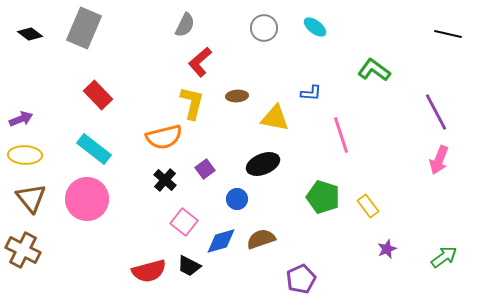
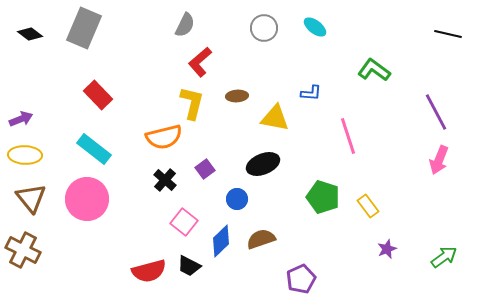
pink line: moved 7 px right, 1 px down
blue diamond: rotated 28 degrees counterclockwise
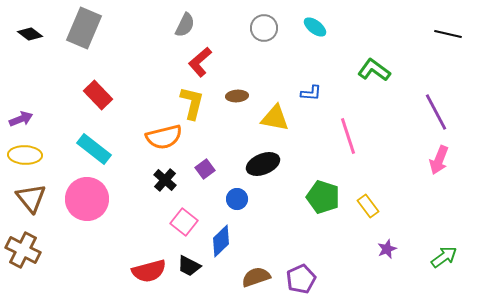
brown semicircle: moved 5 px left, 38 px down
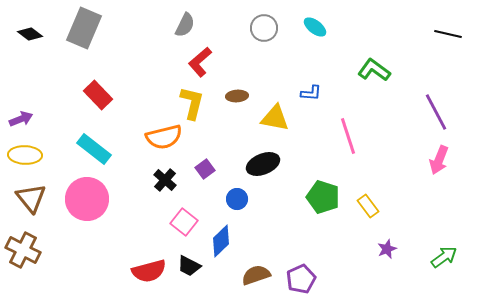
brown semicircle: moved 2 px up
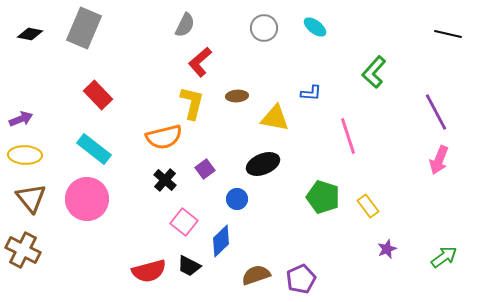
black diamond: rotated 25 degrees counterclockwise
green L-shape: moved 2 px down; rotated 84 degrees counterclockwise
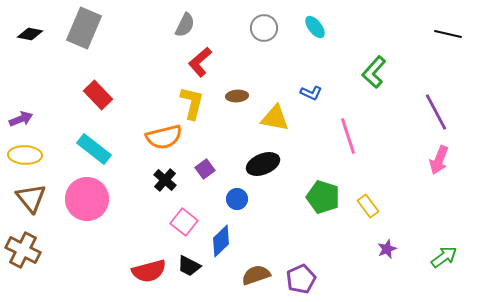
cyan ellipse: rotated 15 degrees clockwise
blue L-shape: rotated 20 degrees clockwise
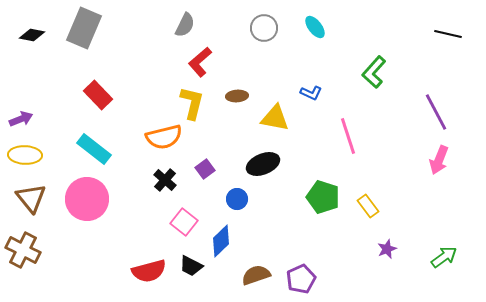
black diamond: moved 2 px right, 1 px down
black trapezoid: moved 2 px right
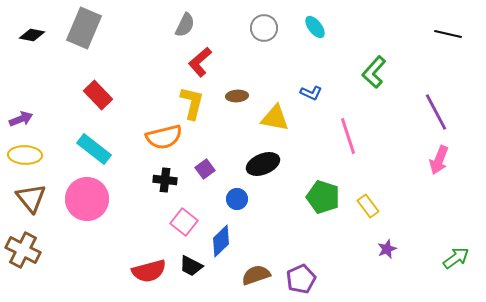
black cross: rotated 35 degrees counterclockwise
green arrow: moved 12 px right, 1 px down
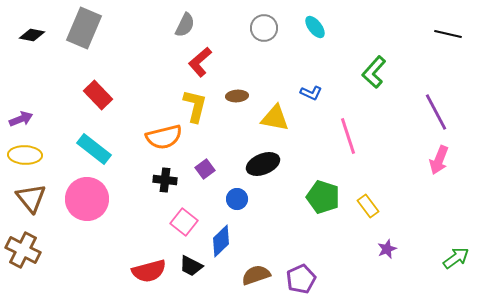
yellow L-shape: moved 3 px right, 3 px down
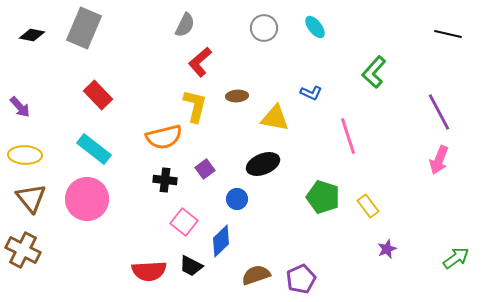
purple line: moved 3 px right
purple arrow: moved 1 px left, 12 px up; rotated 70 degrees clockwise
red semicircle: rotated 12 degrees clockwise
